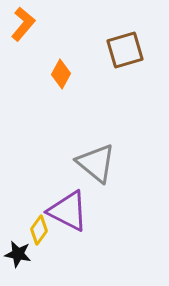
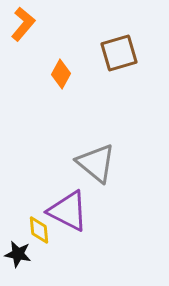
brown square: moved 6 px left, 3 px down
yellow diamond: rotated 40 degrees counterclockwise
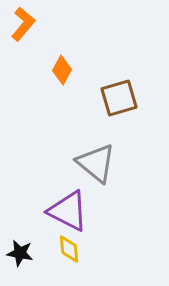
brown square: moved 45 px down
orange diamond: moved 1 px right, 4 px up
yellow diamond: moved 30 px right, 19 px down
black star: moved 2 px right, 1 px up
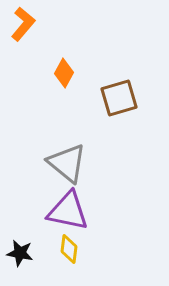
orange diamond: moved 2 px right, 3 px down
gray triangle: moved 29 px left
purple triangle: rotated 15 degrees counterclockwise
yellow diamond: rotated 12 degrees clockwise
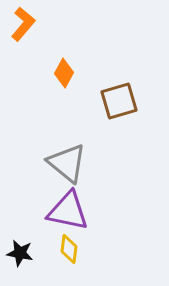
brown square: moved 3 px down
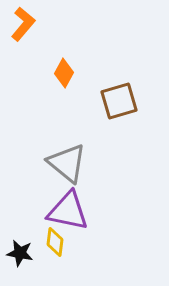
yellow diamond: moved 14 px left, 7 px up
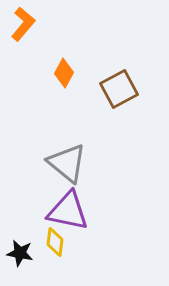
brown square: moved 12 px up; rotated 12 degrees counterclockwise
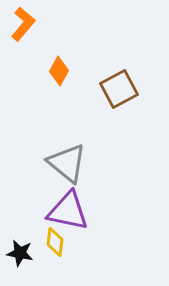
orange diamond: moved 5 px left, 2 px up
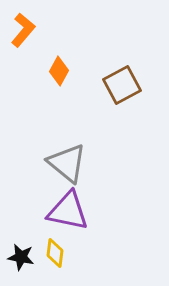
orange L-shape: moved 6 px down
brown square: moved 3 px right, 4 px up
yellow diamond: moved 11 px down
black star: moved 1 px right, 4 px down
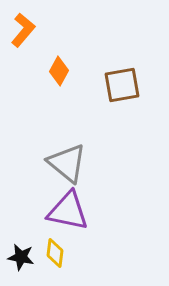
brown square: rotated 18 degrees clockwise
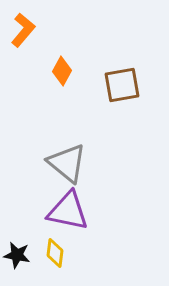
orange diamond: moved 3 px right
black star: moved 4 px left, 2 px up
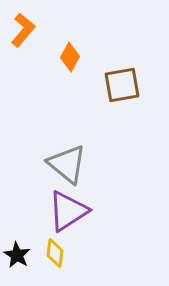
orange diamond: moved 8 px right, 14 px up
gray triangle: moved 1 px down
purple triangle: rotated 45 degrees counterclockwise
black star: rotated 20 degrees clockwise
